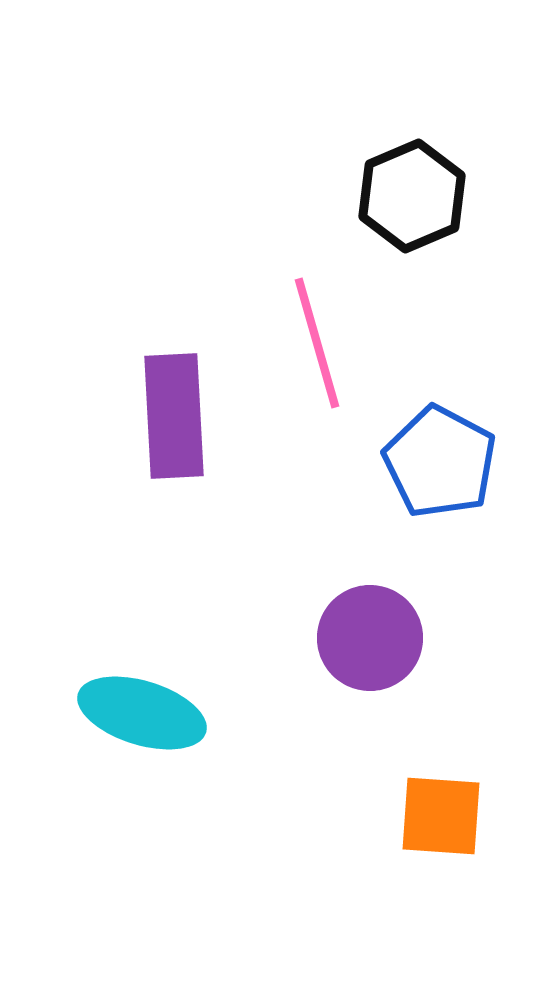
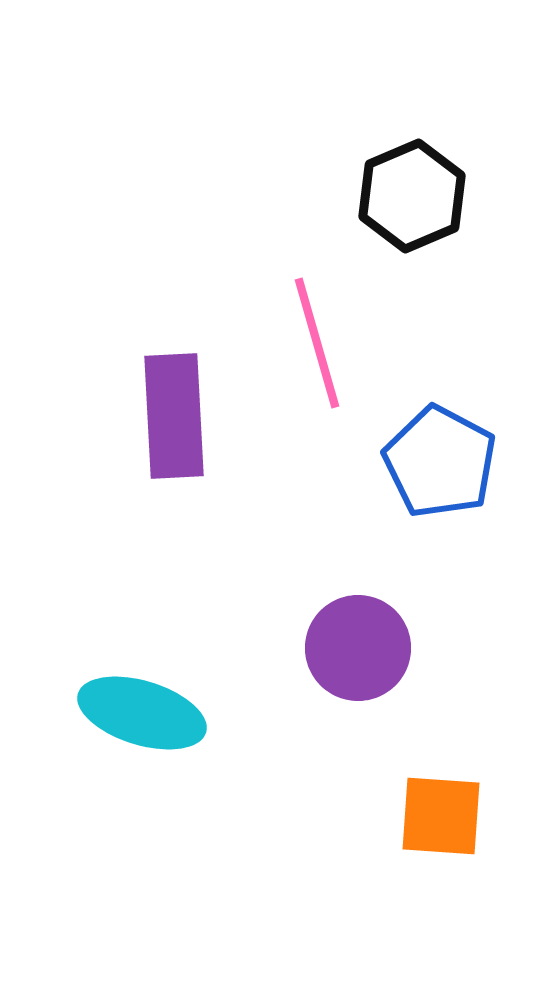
purple circle: moved 12 px left, 10 px down
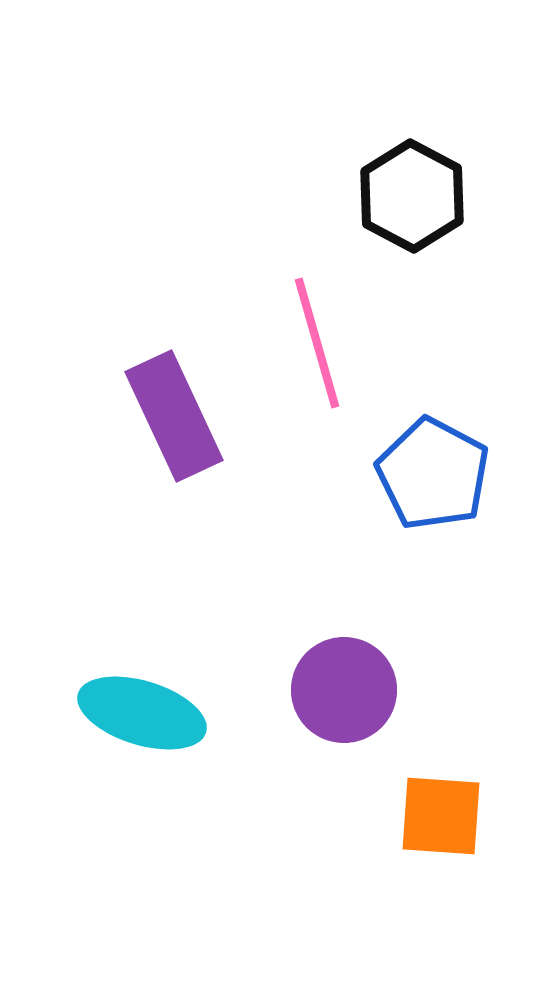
black hexagon: rotated 9 degrees counterclockwise
purple rectangle: rotated 22 degrees counterclockwise
blue pentagon: moved 7 px left, 12 px down
purple circle: moved 14 px left, 42 px down
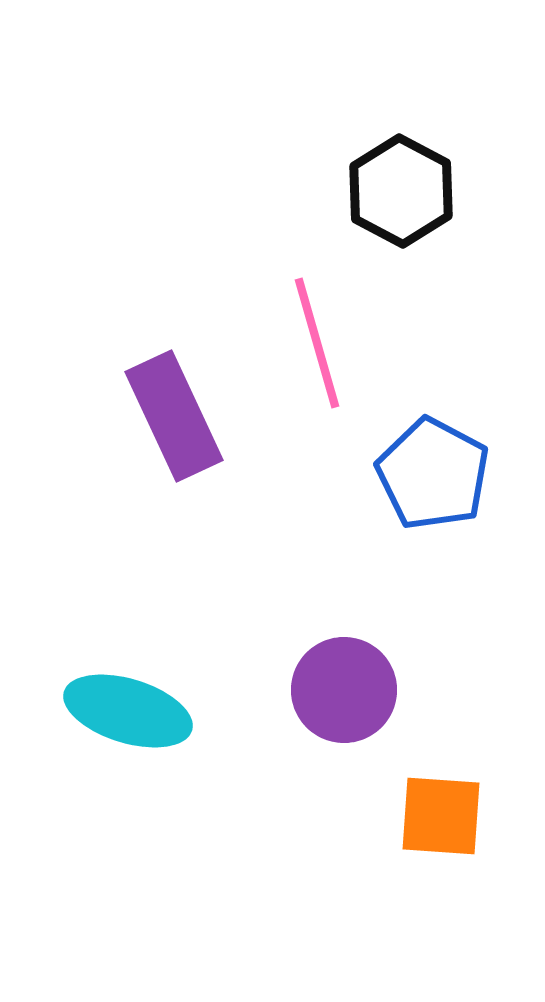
black hexagon: moved 11 px left, 5 px up
cyan ellipse: moved 14 px left, 2 px up
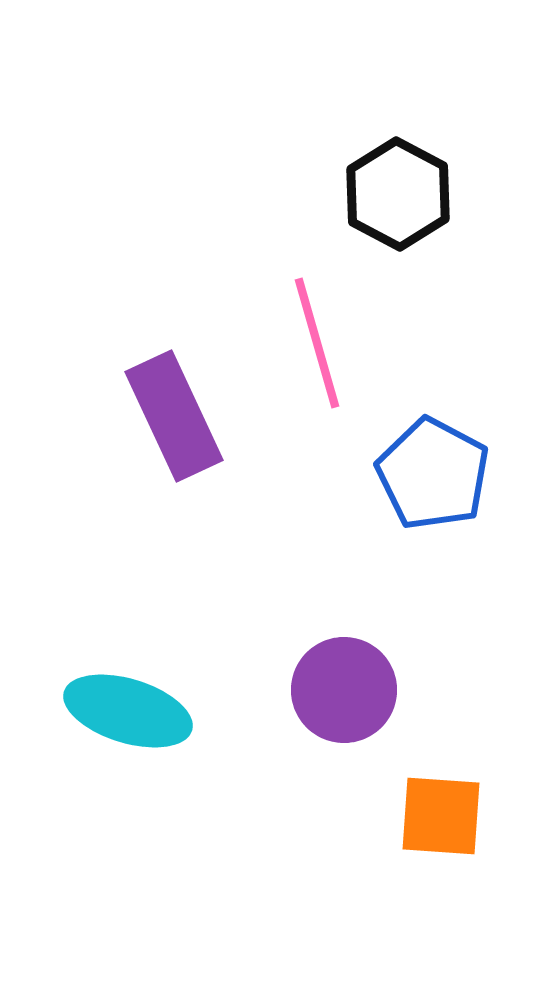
black hexagon: moved 3 px left, 3 px down
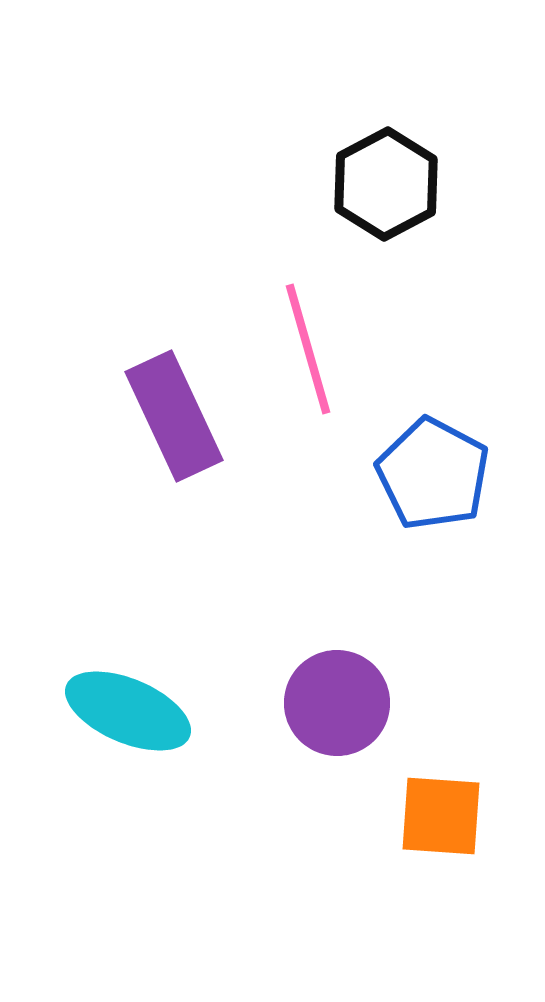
black hexagon: moved 12 px left, 10 px up; rotated 4 degrees clockwise
pink line: moved 9 px left, 6 px down
purple circle: moved 7 px left, 13 px down
cyan ellipse: rotated 6 degrees clockwise
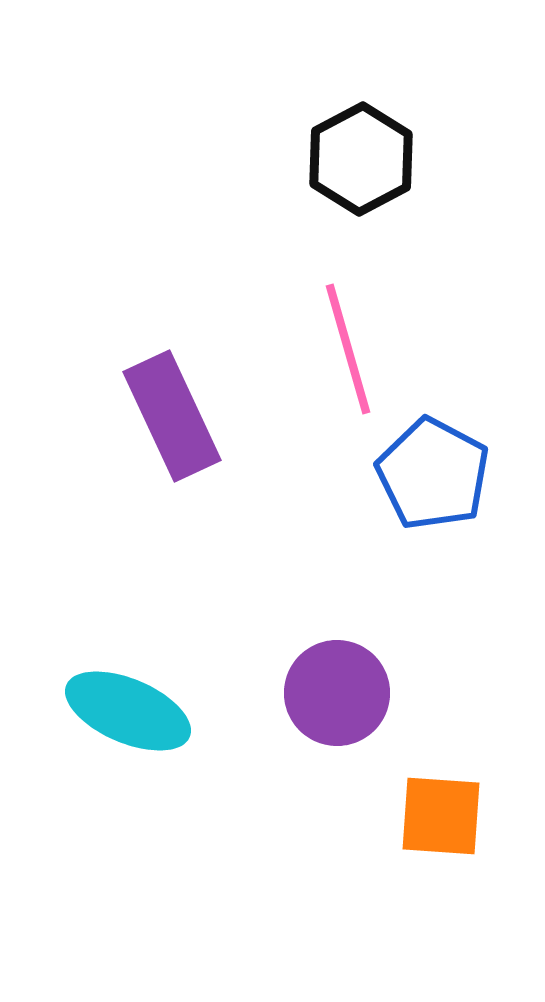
black hexagon: moved 25 px left, 25 px up
pink line: moved 40 px right
purple rectangle: moved 2 px left
purple circle: moved 10 px up
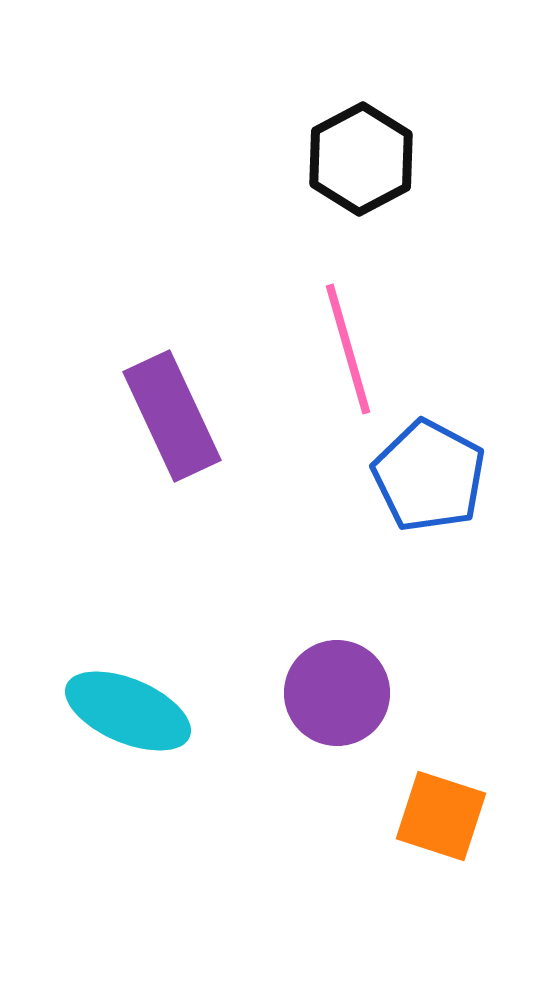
blue pentagon: moved 4 px left, 2 px down
orange square: rotated 14 degrees clockwise
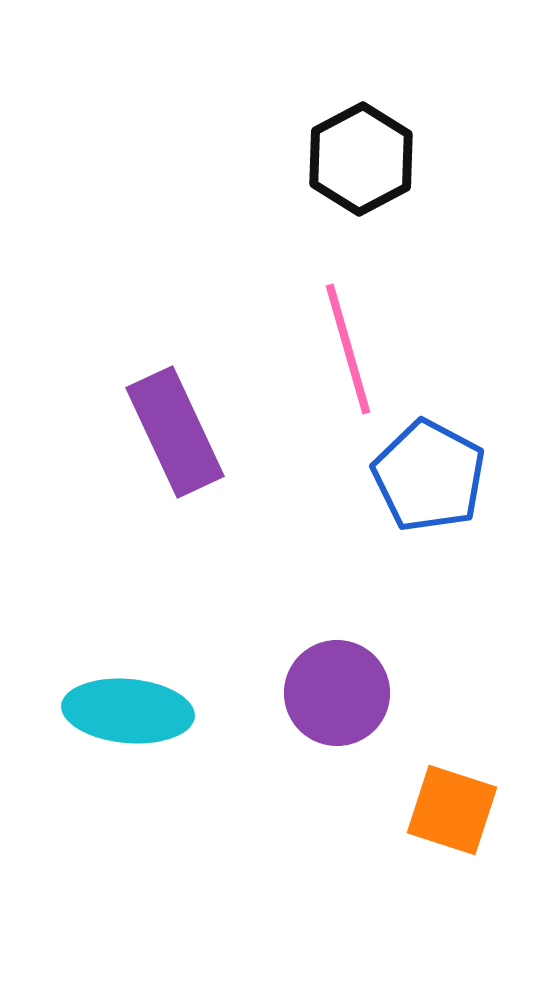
purple rectangle: moved 3 px right, 16 px down
cyan ellipse: rotated 18 degrees counterclockwise
orange square: moved 11 px right, 6 px up
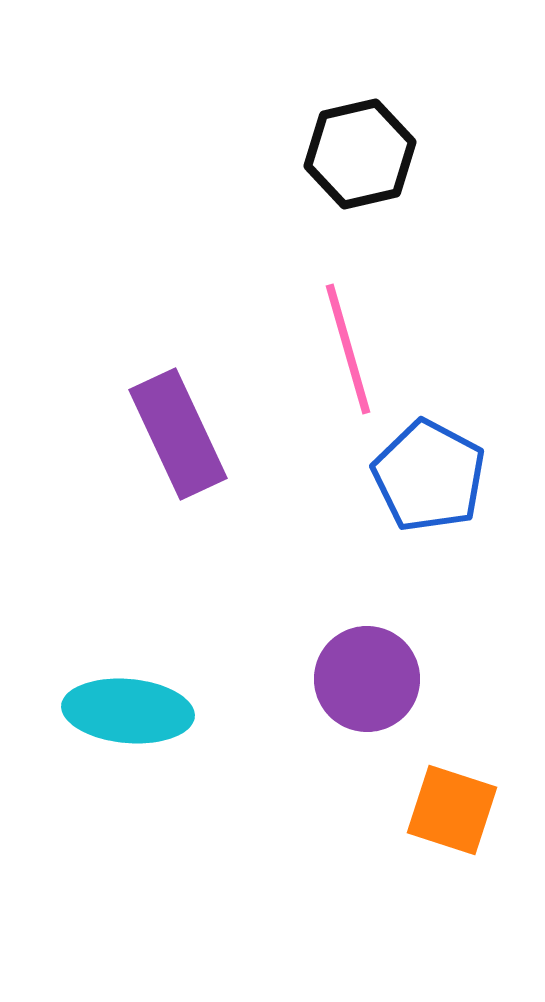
black hexagon: moved 1 px left, 5 px up; rotated 15 degrees clockwise
purple rectangle: moved 3 px right, 2 px down
purple circle: moved 30 px right, 14 px up
